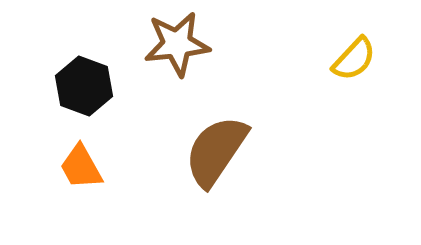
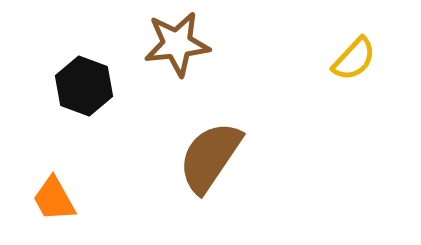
brown semicircle: moved 6 px left, 6 px down
orange trapezoid: moved 27 px left, 32 px down
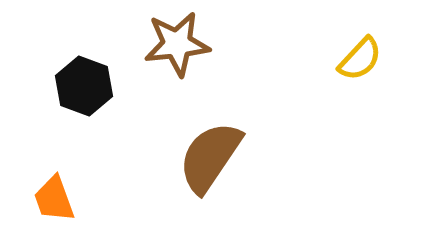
yellow semicircle: moved 6 px right
orange trapezoid: rotated 9 degrees clockwise
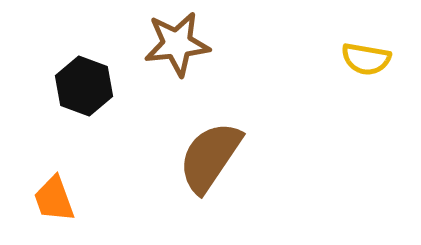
yellow semicircle: moved 6 px right; rotated 57 degrees clockwise
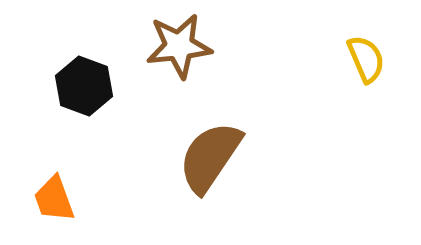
brown star: moved 2 px right, 2 px down
yellow semicircle: rotated 123 degrees counterclockwise
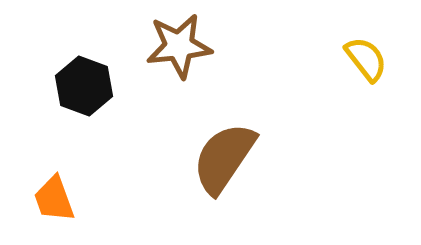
yellow semicircle: rotated 15 degrees counterclockwise
brown semicircle: moved 14 px right, 1 px down
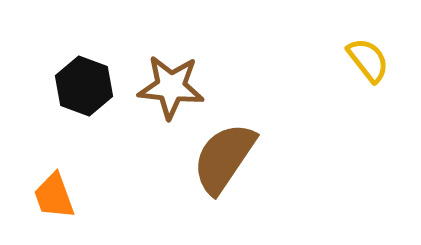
brown star: moved 8 px left, 41 px down; rotated 12 degrees clockwise
yellow semicircle: moved 2 px right, 1 px down
orange trapezoid: moved 3 px up
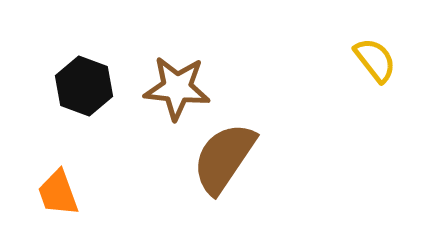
yellow semicircle: moved 7 px right
brown star: moved 6 px right, 1 px down
orange trapezoid: moved 4 px right, 3 px up
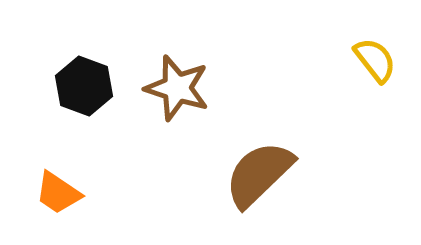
brown star: rotated 12 degrees clockwise
brown semicircle: moved 35 px right, 16 px down; rotated 12 degrees clockwise
orange trapezoid: rotated 36 degrees counterclockwise
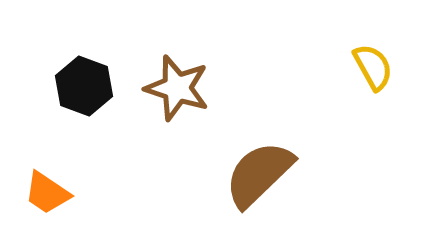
yellow semicircle: moved 2 px left, 7 px down; rotated 9 degrees clockwise
orange trapezoid: moved 11 px left
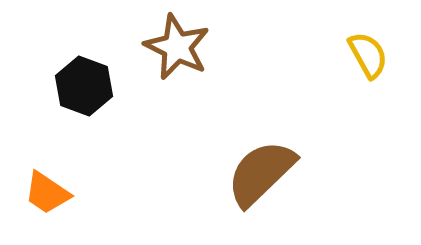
yellow semicircle: moved 5 px left, 12 px up
brown star: moved 41 px up; rotated 8 degrees clockwise
brown semicircle: moved 2 px right, 1 px up
